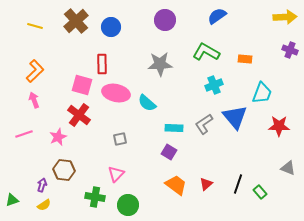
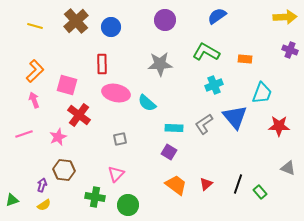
pink square: moved 15 px left
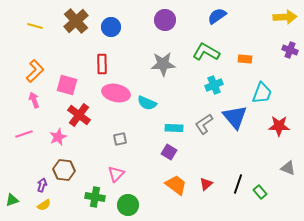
gray star: moved 3 px right
cyan semicircle: rotated 18 degrees counterclockwise
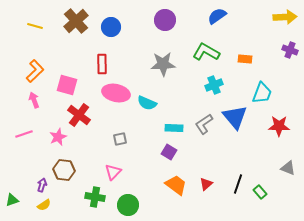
pink triangle: moved 3 px left, 2 px up
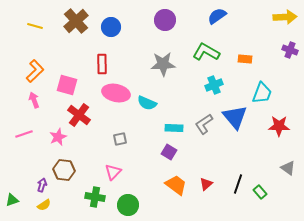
gray triangle: rotated 14 degrees clockwise
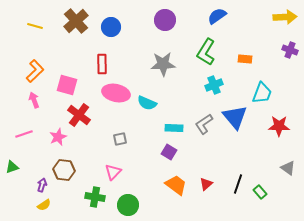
green L-shape: rotated 88 degrees counterclockwise
green triangle: moved 33 px up
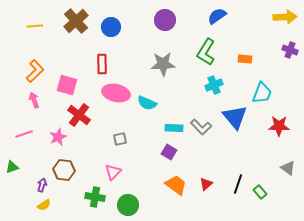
yellow line: rotated 21 degrees counterclockwise
gray L-shape: moved 3 px left, 3 px down; rotated 100 degrees counterclockwise
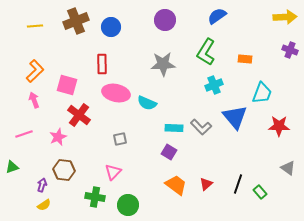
brown cross: rotated 20 degrees clockwise
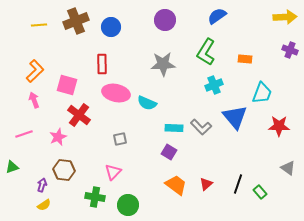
yellow line: moved 4 px right, 1 px up
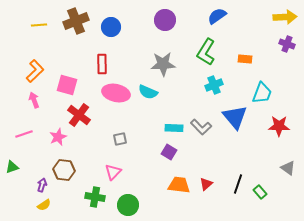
purple cross: moved 3 px left, 6 px up
cyan semicircle: moved 1 px right, 11 px up
orange trapezoid: moved 3 px right; rotated 30 degrees counterclockwise
